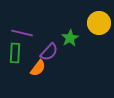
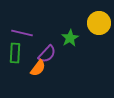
purple semicircle: moved 2 px left, 2 px down
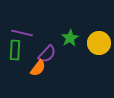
yellow circle: moved 20 px down
green rectangle: moved 3 px up
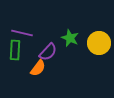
green star: rotated 18 degrees counterclockwise
purple semicircle: moved 1 px right, 2 px up
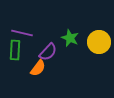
yellow circle: moved 1 px up
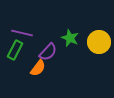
green rectangle: rotated 24 degrees clockwise
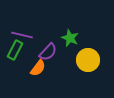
purple line: moved 2 px down
yellow circle: moved 11 px left, 18 px down
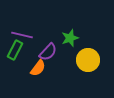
green star: rotated 30 degrees clockwise
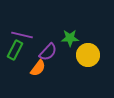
green star: rotated 18 degrees clockwise
yellow circle: moved 5 px up
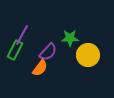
purple line: rotated 75 degrees counterclockwise
orange semicircle: moved 2 px right
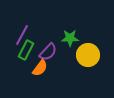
green rectangle: moved 11 px right
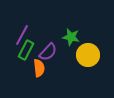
green star: moved 1 px right, 1 px up; rotated 12 degrees clockwise
orange semicircle: moved 1 px left; rotated 42 degrees counterclockwise
